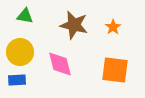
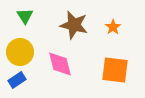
green triangle: rotated 48 degrees clockwise
blue rectangle: rotated 30 degrees counterclockwise
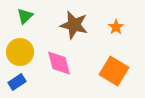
green triangle: rotated 18 degrees clockwise
orange star: moved 3 px right
pink diamond: moved 1 px left, 1 px up
orange square: moved 1 px left, 1 px down; rotated 24 degrees clockwise
blue rectangle: moved 2 px down
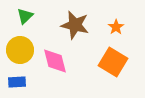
brown star: moved 1 px right
yellow circle: moved 2 px up
pink diamond: moved 4 px left, 2 px up
orange square: moved 1 px left, 9 px up
blue rectangle: rotated 30 degrees clockwise
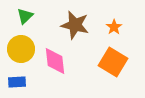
orange star: moved 2 px left
yellow circle: moved 1 px right, 1 px up
pink diamond: rotated 8 degrees clockwise
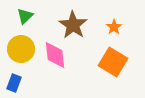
brown star: moved 2 px left; rotated 20 degrees clockwise
pink diamond: moved 6 px up
blue rectangle: moved 3 px left, 1 px down; rotated 66 degrees counterclockwise
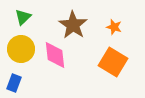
green triangle: moved 2 px left, 1 px down
orange star: rotated 21 degrees counterclockwise
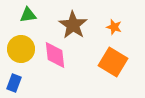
green triangle: moved 5 px right, 2 px up; rotated 36 degrees clockwise
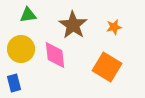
orange star: rotated 28 degrees counterclockwise
orange square: moved 6 px left, 5 px down
blue rectangle: rotated 36 degrees counterclockwise
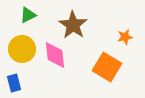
green triangle: rotated 18 degrees counterclockwise
orange star: moved 11 px right, 10 px down
yellow circle: moved 1 px right
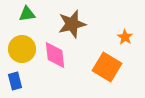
green triangle: moved 1 px left, 1 px up; rotated 18 degrees clockwise
brown star: moved 1 px left, 1 px up; rotated 24 degrees clockwise
orange star: rotated 28 degrees counterclockwise
blue rectangle: moved 1 px right, 2 px up
